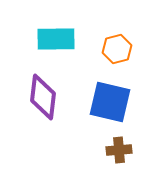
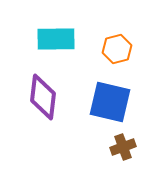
brown cross: moved 4 px right, 3 px up; rotated 15 degrees counterclockwise
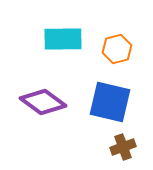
cyan rectangle: moved 7 px right
purple diamond: moved 5 px down; rotated 60 degrees counterclockwise
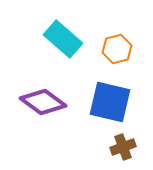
cyan rectangle: rotated 42 degrees clockwise
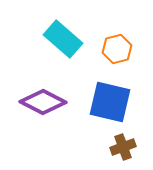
purple diamond: rotated 9 degrees counterclockwise
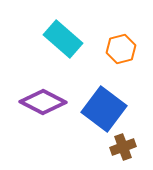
orange hexagon: moved 4 px right
blue square: moved 6 px left, 7 px down; rotated 24 degrees clockwise
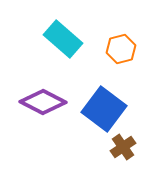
brown cross: rotated 15 degrees counterclockwise
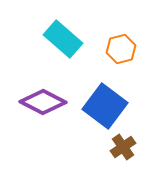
blue square: moved 1 px right, 3 px up
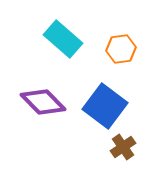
orange hexagon: rotated 8 degrees clockwise
purple diamond: rotated 18 degrees clockwise
